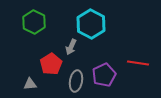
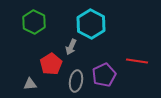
red line: moved 1 px left, 2 px up
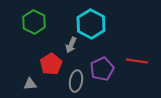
gray arrow: moved 2 px up
purple pentagon: moved 2 px left, 6 px up
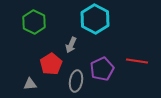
cyan hexagon: moved 4 px right, 5 px up
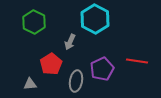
gray arrow: moved 1 px left, 3 px up
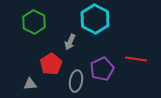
red line: moved 1 px left, 2 px up
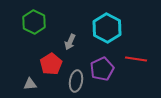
cyan hexagon: moved 12 px right, 9 px down
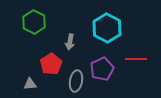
gray arrow: rotated 14 degrees counterclockwise
red line: rotated 10 degrees counterclockwise
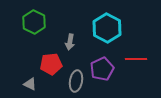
red pentagon: rotated 25 degrees clockwise
gray triangle: rotated 32 degrees clockwise
